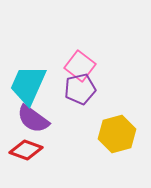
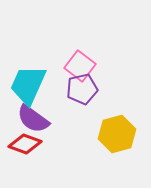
purple pentagon: moved 2 px right
red diamond: moved 1 px left, 6 px up
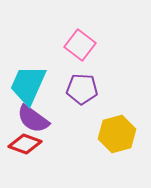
pink square: moved 21 px up
purple pentagon: rotated 16 degrees clockwise
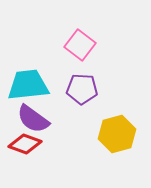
cyan trapezoid: rotated 60 degrees clockwise
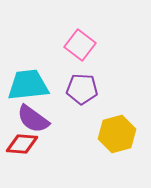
red diamond: moved 3 px left; rotated 16 degrees counterclockwise
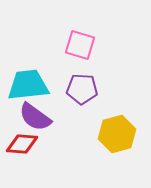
pink square: rotated 20 degrees counterclockwise
purple semicircle: moved 2 px right, 2 px up
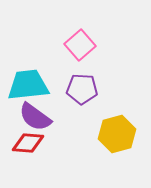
pink square: rotated 32 degrees clockwise
red diamond: moved 6 px right, 1 px up
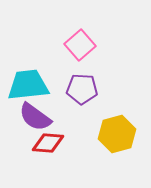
red diamond: moved 20 px right
